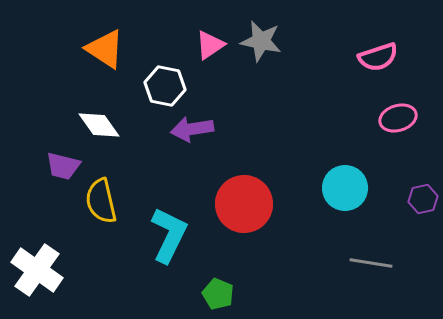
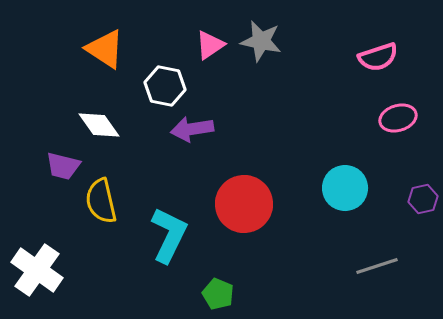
gray line: moved 6 px right, 3 px down; rotated 27 degrees counterclockwise
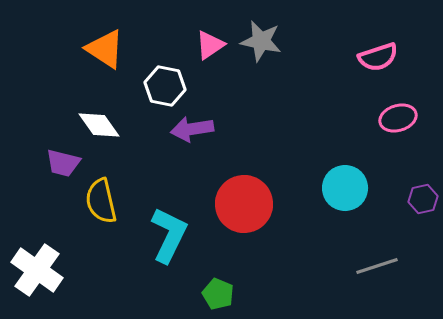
purple trapezoid: moved 3 px up
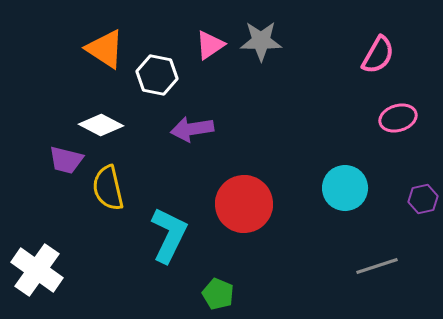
gray star: rotated 12 degrees counterclockwise
pink semicircle: moved 2 px up; rotated 42 degrees counterclockwise
white hexagon: moved 8 px left, 11 px up
white diamond: moved 2 px right; rotated 27 degrees counterclockwise
purple trapezoid: moved 3 px right, 3 px up
yellow semicircle: moved 7 px right, 13 px up
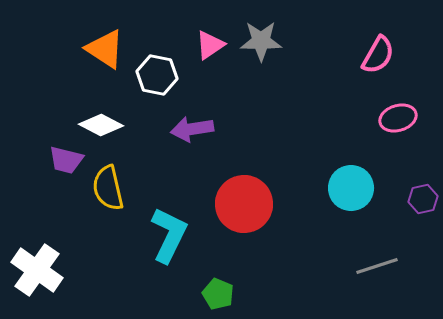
cyan circle: moved 6 px right
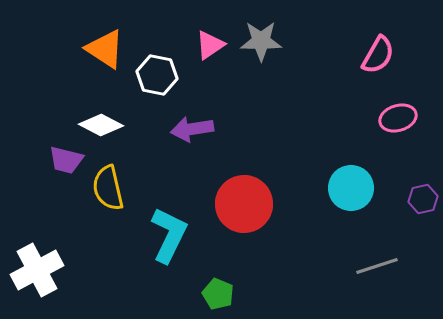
white cross: rotated 27 degrees clockwise
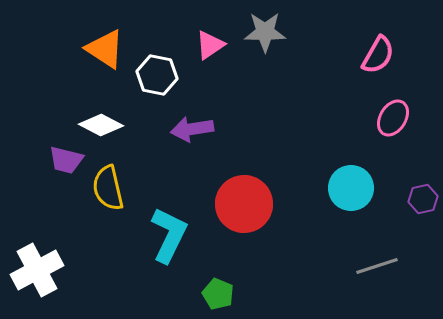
gray star: moved 4 px right, 9 px up
pink ellipse: moved 5 px left; rotated 42 degrees counterclockwise
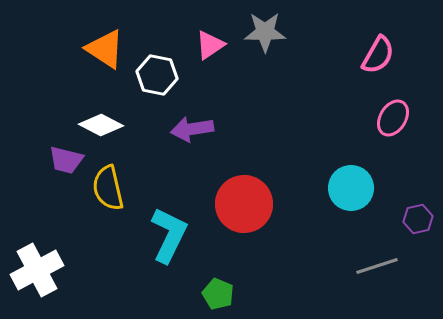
purple hexagon: moved 5 px left, 20 px down
